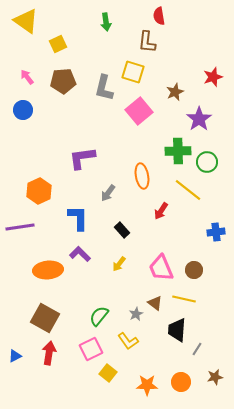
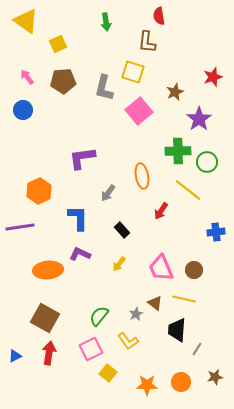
purple L-shape at (80, 254): rotated 20 degrees counterclockwise
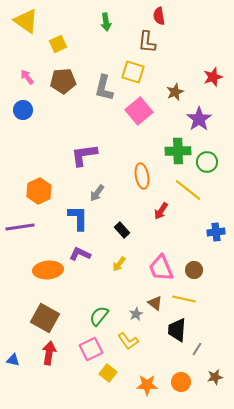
purple L-shape at (82, 158): moved 2 px right, 3 px up
gray arrow at (108, 193): moved 11 px left
blue triangle at (15, 356): moved 2 px left, 4 px down; rotated 40 degrees clockwise
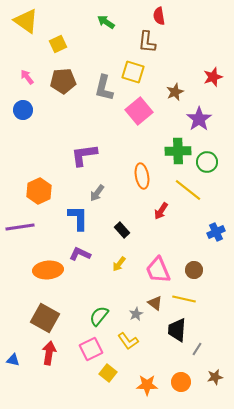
green arrow at (106, 22): rotated 132 degrees clockwise
blue cross at (216, 232): rotated 18 degrees counterclockwise
pink trapezoid at (161, 268): moved 3 px left, 2 px down
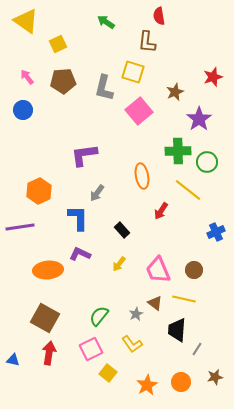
yellow L-shape at (128, 341): moved 4 px right, 3 px down
orange star at (147, 385): rotated 30 degrees counterclockwise
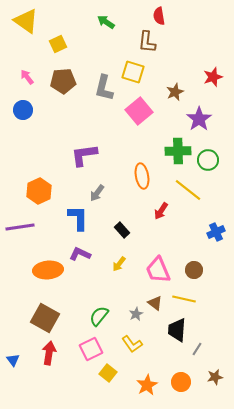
green circle at (207, 162): moved 1 px right, 2 px up
blue triangle at (13, 360): rotated 40 degrees clockwise
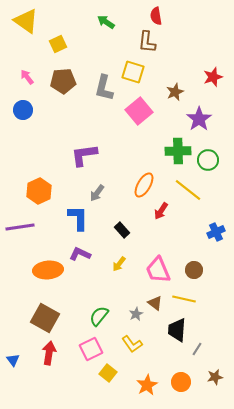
red semicircle at (159, 16): moved 3 px left
orange ellipse at (142, 176): moved 2 px right, 9 px down; rotated 40 degrees clockwise
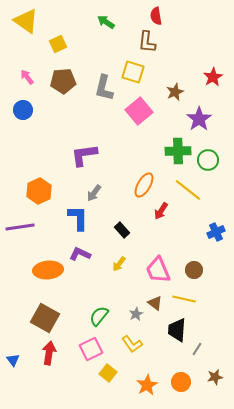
red star at (213, 77): rotated 12 degrees counterclockwise
gray arrow at (97, 193): moved 3 px left
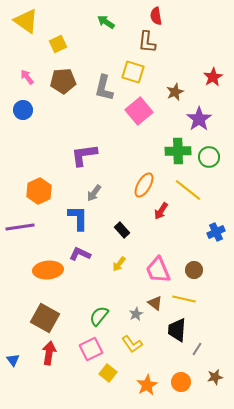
green circle at (208, 160): moved 1 px right, 3 px up
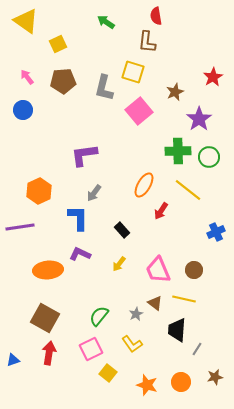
blue triangle at (13, 360): rotated 48 degrees clockwise
orange star at (147, 385): rotated 25 degrees counterclockwise
